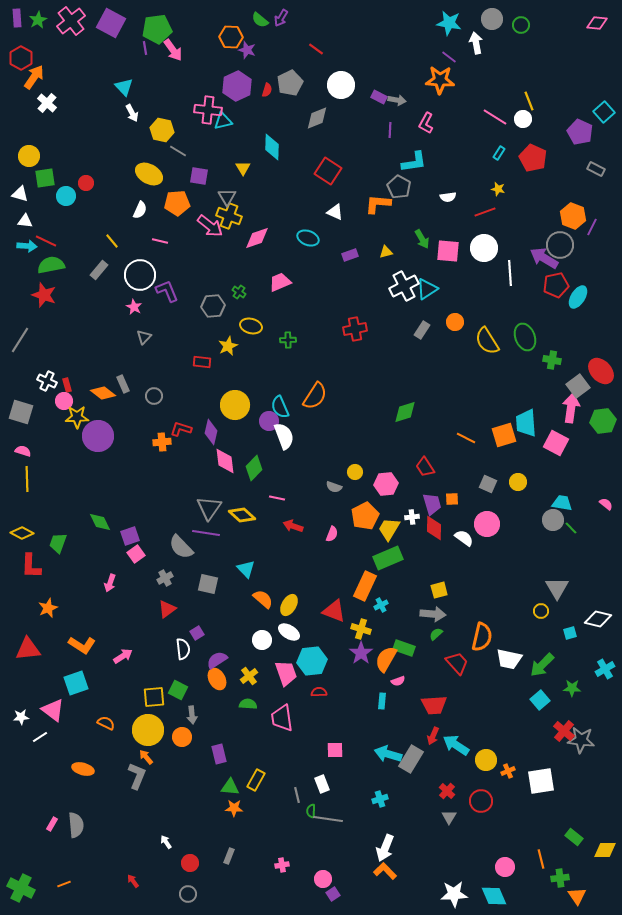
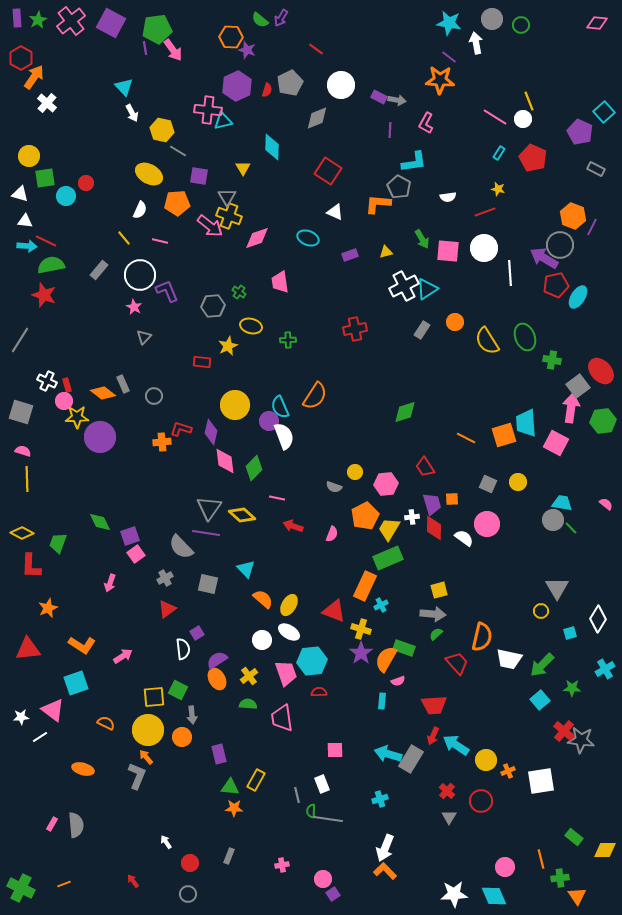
yellow line at (112, 241): moved 12 px right, 3 px up
pink trapezoid at (280, 282): rotated 75 degrees counterclockwise
purple circle at (98, 436): moved 2 px right, 1 px down
white diamond at (598, 619): rotated 72 degrees counterclockwise
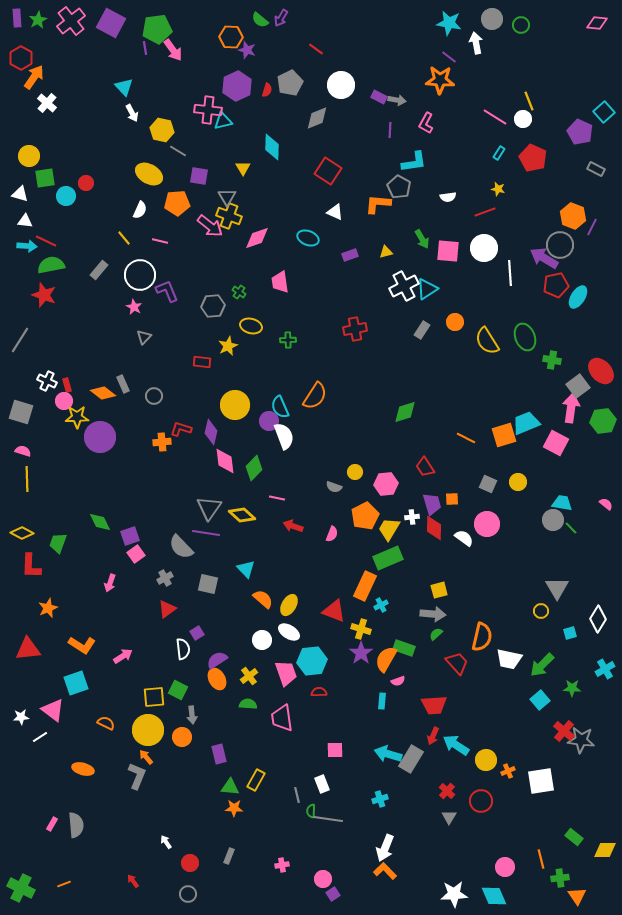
cyan trapezoid at (526, 423): rotated 72 degrees clockwise
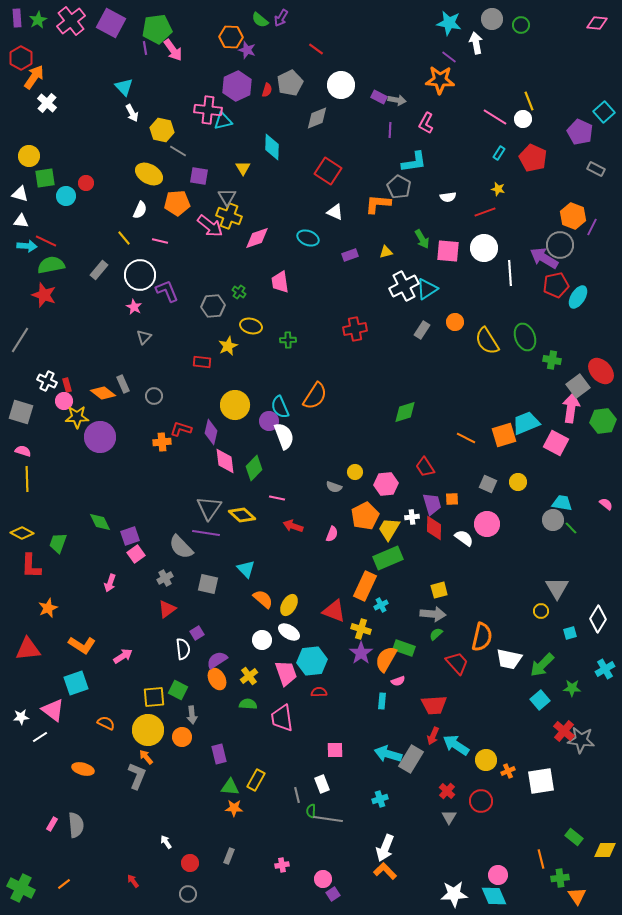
white triangle at (25, 221): moved 4 px left
pink circle at (505, 867): moved 7 px left, 8 px down
orange line at (64, 884): rotated 16 degrees counterclockwise
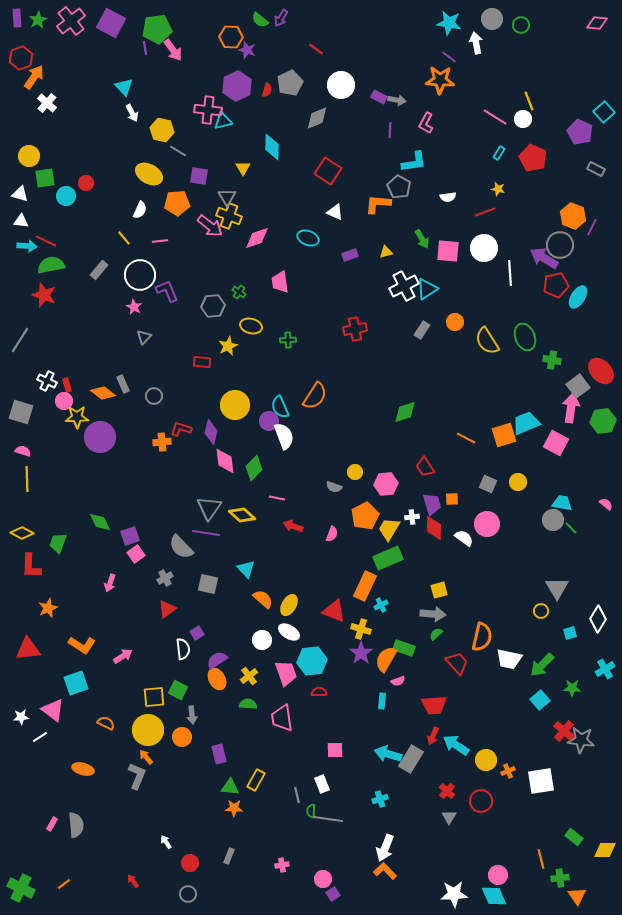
red hexagon at (21, 58): rotated 10 degrees clockwise
pink line at (160, 241): rotated 21 degrees counterclockwise
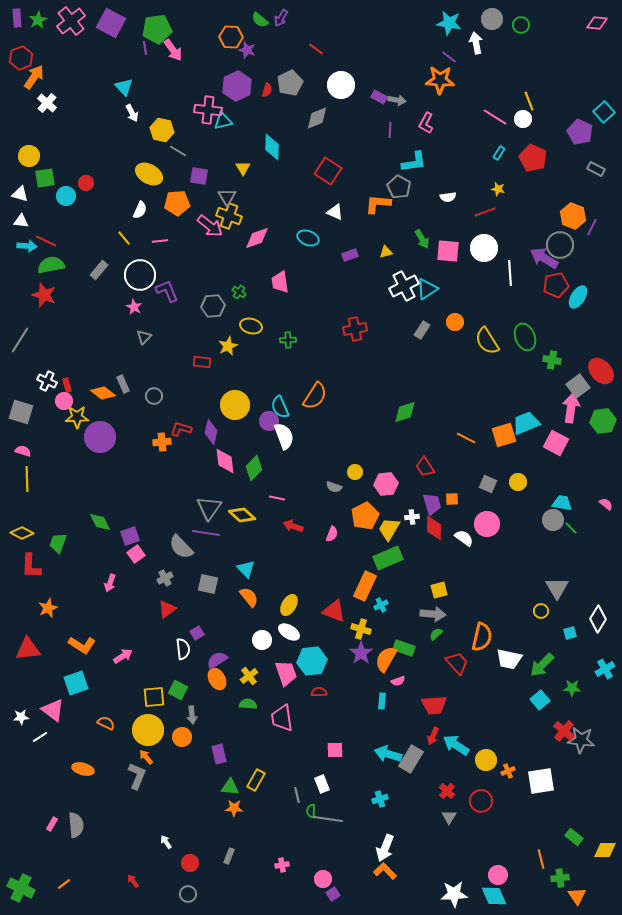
orange semicircle at (263, 599): moved 14 px left, 2 px up; rotated 10 degrees clockwise
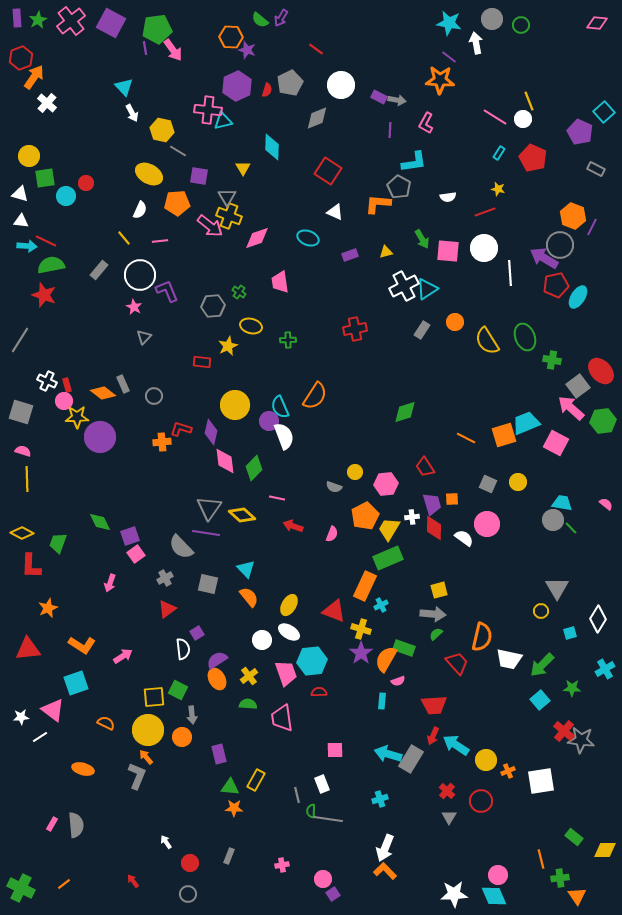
pink arrow at (571, 408): rotated 56 degrees counterclockwise
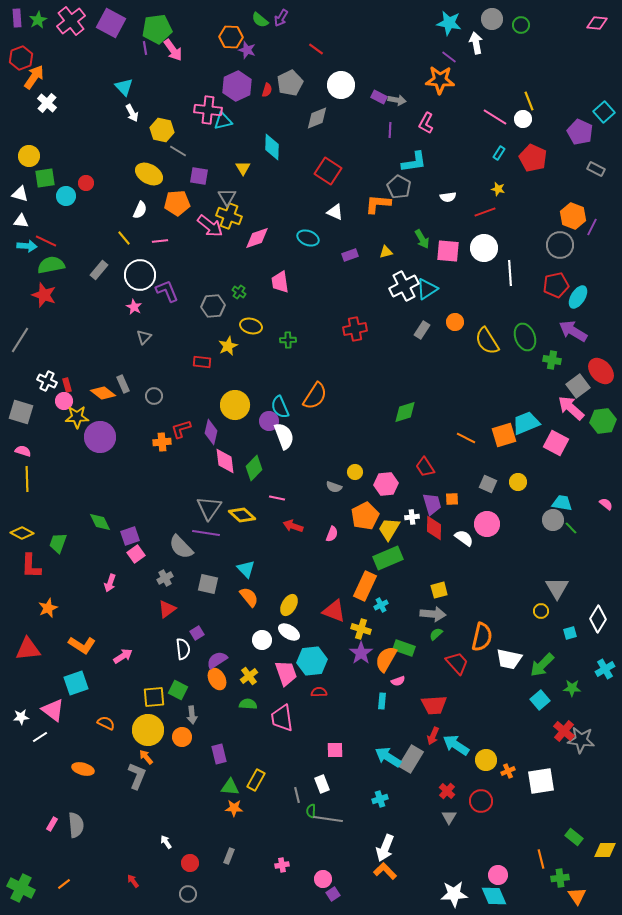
purple arrow at (544, 258): moved 29 px right, 73 px down
red L-shape at (181, 429): rotated 35 degrees counterclockwise
cyan arrow at (388, 754): moved 3 px down; rotated 16 degrees clockwise
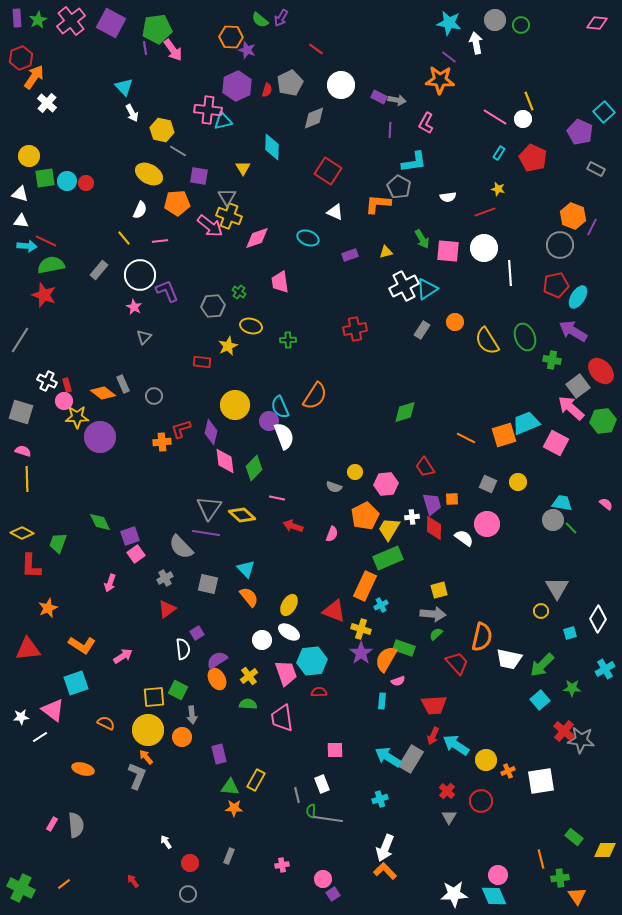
gray circle at (492, 19): moved 3 px right, 1 px down
gray diamond at (317, 118): moved 3 px left
cyan circle at (66, 196): moved 1 px right, 15 px up
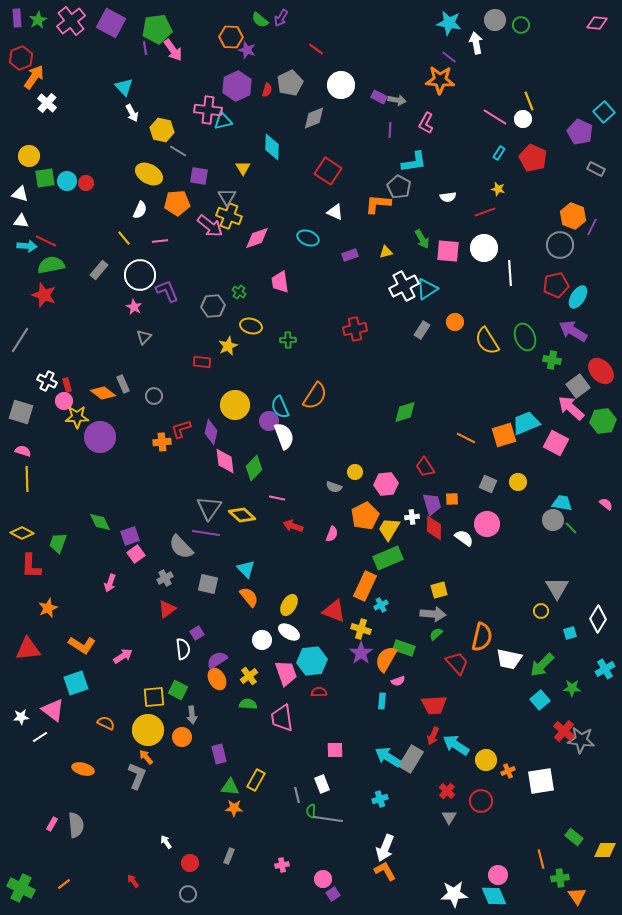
orange L-shape at (385, 871): rotated 15 degrees clockwise
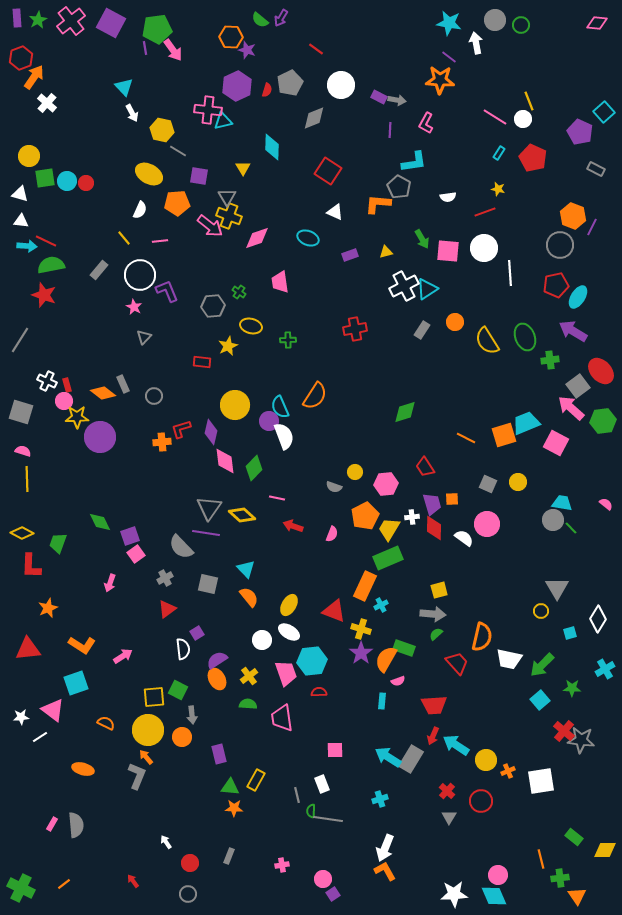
green cross at (552, 360): moved 2 px left; rotated 18 degrees counterclockwise
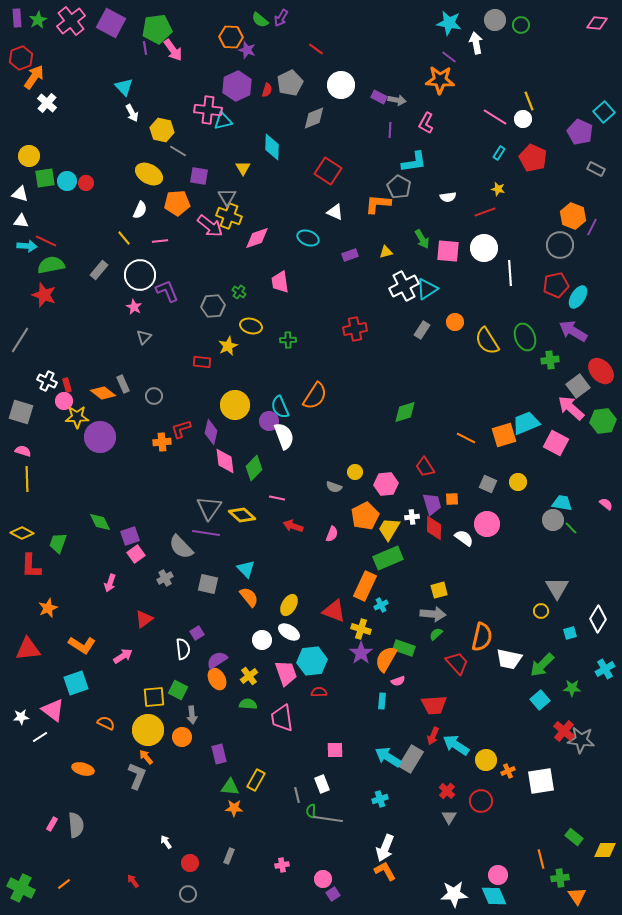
red triangle at (167, 609): moved 23 px left, 10 px down
